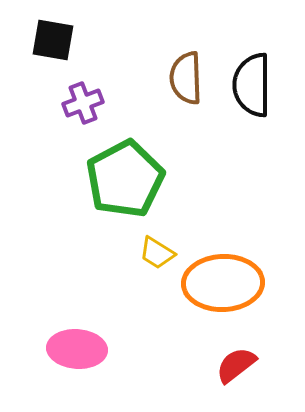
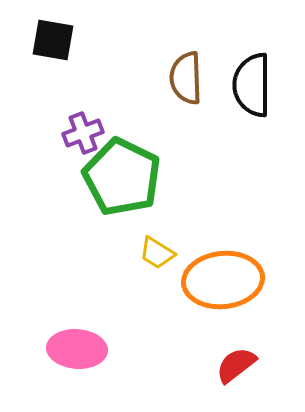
purple cross: moved 30 px down
green pentagon: moved 3 px left, 2 px up; rotated 18 degrees counterclockwise
orange ellipse: moved 3 px up; rotated 4 degrees counterclockwise
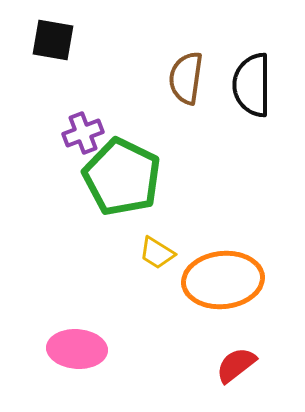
brown semicircle: rotated 10 degrees clockwise
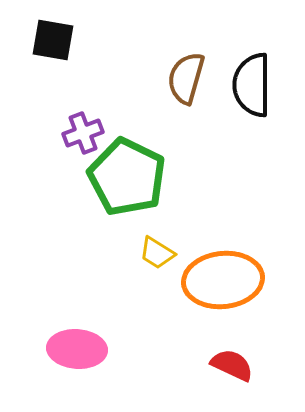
brown semicircle: rotated 8 degrees clockwise
green pentagon: moved 5 px right
red semicircle: moved 4 px left; rotated 63 degrees clockwise
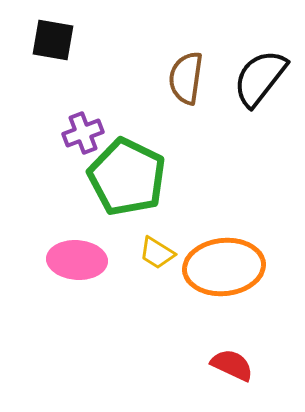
brown semicircle: rotated 8 degrees counterclockwise
black semicircle: moved 8 px right, 7 px up; rotated 38 degrees clockwise
orange ellipse: moved 1 px right, 13 px up
pink ellipse: moved 89 px up
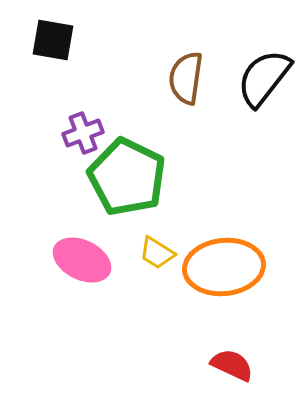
black semicircle: moved 4 px right
pink ellipse: moved 5 px right; rotated 22 degrees clockwise
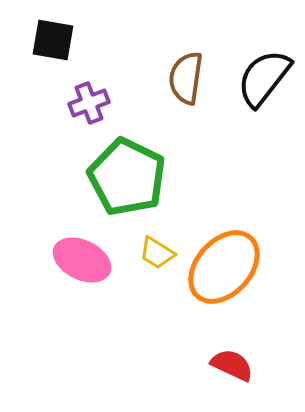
purple cross: moved 6 px right, 30 px up
orange ellipse: rotated 42 degrees counterclockwise
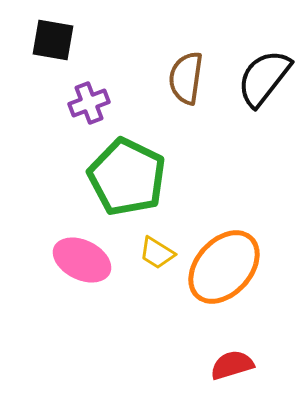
red semicircle: rotated 42 degrees counterclockwise
